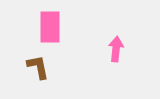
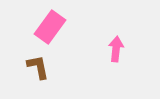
pink rectangle: rotated 36 degrees clockwise
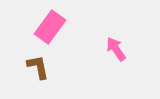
pink arrow: rotated 40 degrees counterclockwise
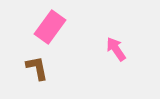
brown L-shape: moved 1 px left, 1 px down
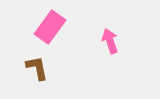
pink arrow: moved 6 px left, 8 px up; rotated 15 degrees clockwise
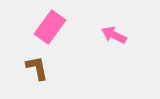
pink arrow: moved 4 px right, 6 px up; rotated 45 degrees counterclockwise
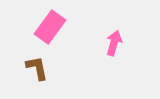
pink arrow: moved 8 px down; rotated 80 degrees clockwise
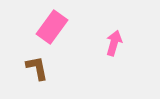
pink rectangle: moved 2 px right
